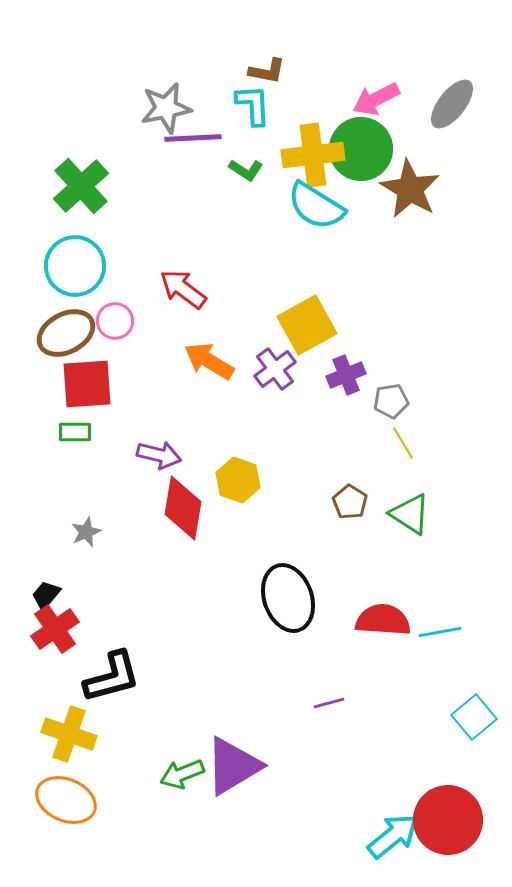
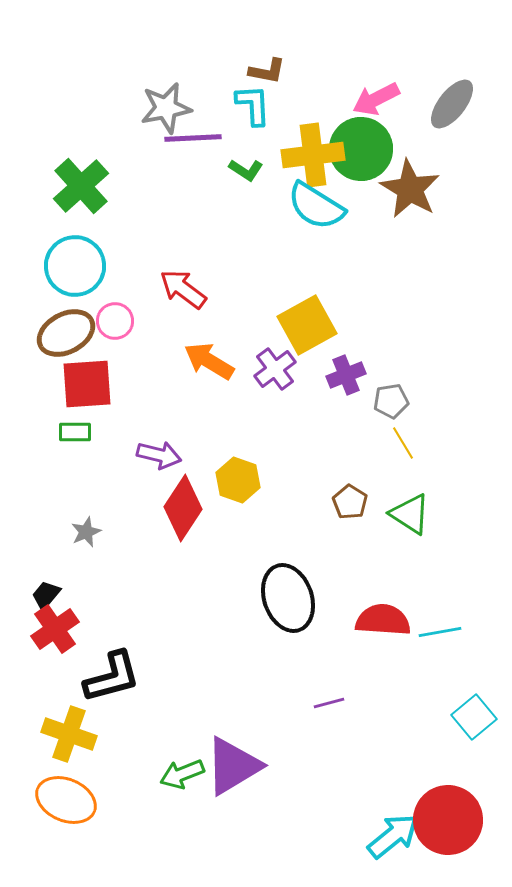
red diamond at (183, 508): rotated 24 degrees clockwise
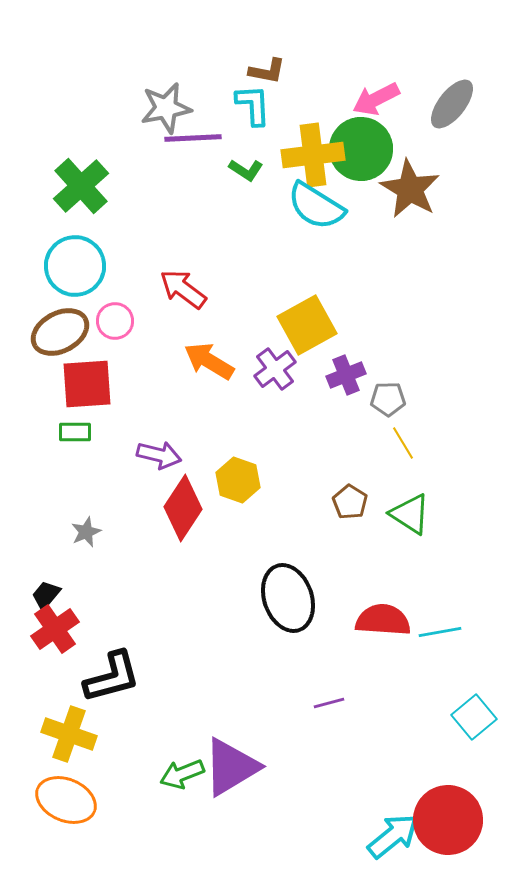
brown ellipse at (66, 333): moved 6 px left, 1 px up
gray pentagon at (391, 401): moved 3 px left, 2 px up; rotated 8 degrees clockwise
purple triangle at (233, 766): moved 2 px left, 1 px down
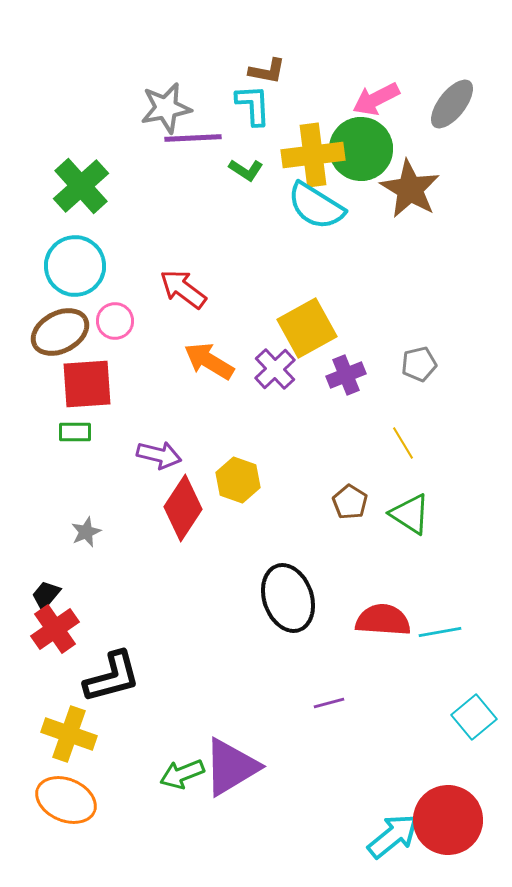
yellow square at (307, 325): moved 3 px down
purple cross at (275, 369): rotated 6 degrees counterclockwise
gray pentagon at (388, 399): moved 31 px right, 35 px up; rotated 12 degrees counterclockwise
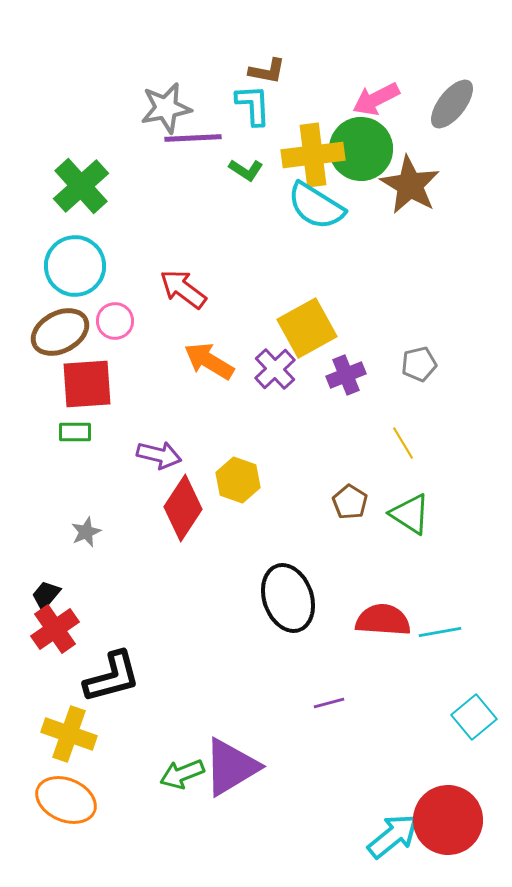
brown star at (410, 189): moved 4 px up
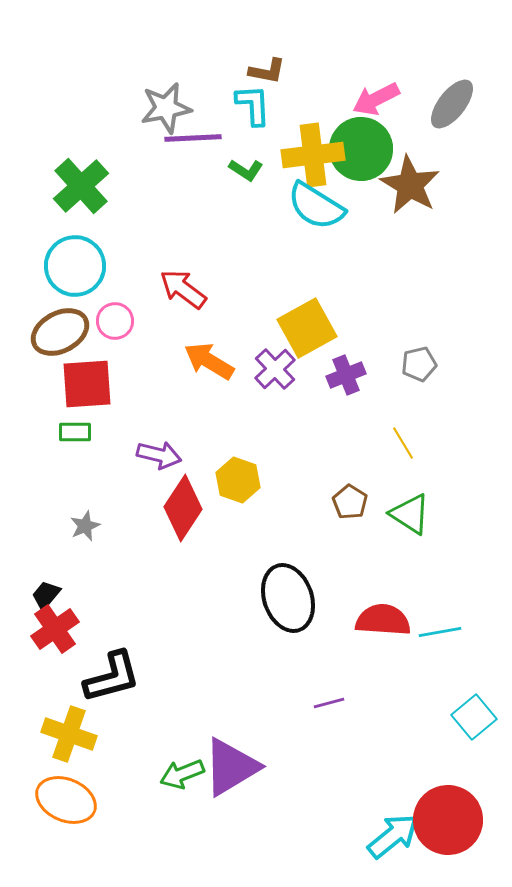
gray star at (86, 532): moved 1 px left, 6 px up
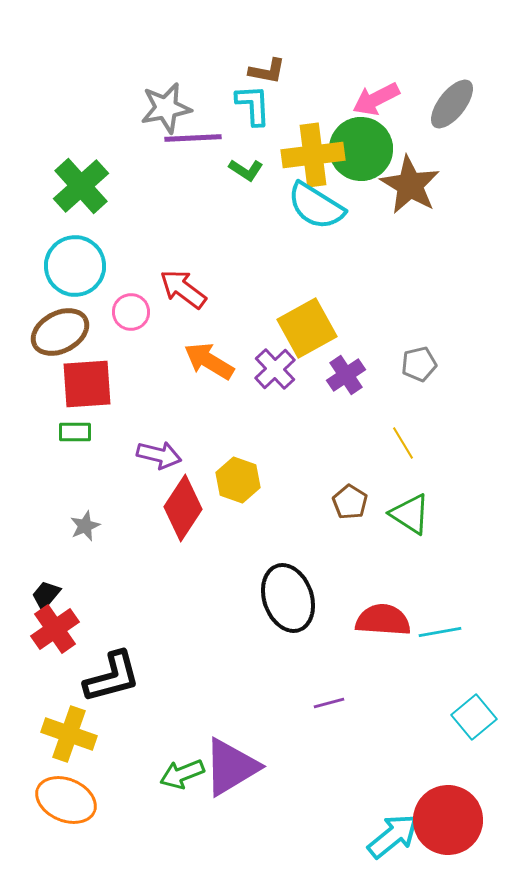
pink circle at (115, 321): moved 16 px right, 9 px up
purple cross at (346, 375): rotated 12 degrees counterclockwise
